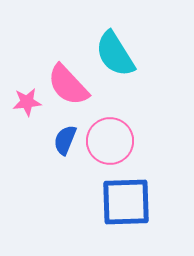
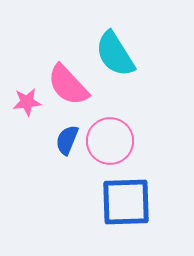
blue semicircle: moved 2 px right
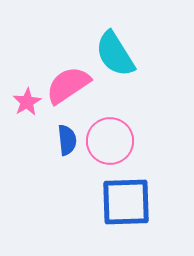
pink semicircle: rotated 99 degrees clockwise
pink star: rotated 24 degrees counterclockwise
blue semicircle: rotated 152 degrees clockwise
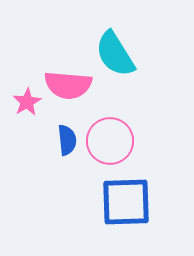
pink semicircle: rotated 141 degrees counterclockwise
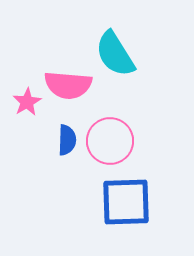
blue semicircle: rotated 8 degrees clockwise
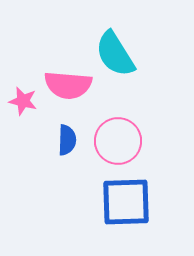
pink star: moved 4 px left, 1 px up; rotated 28 degrees counterclockwise
pink circle: moved 8 px right
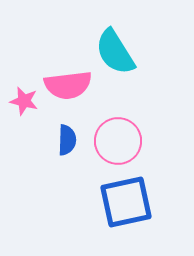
cyan semicircle: moved 2 px up
pink semicircle: rotated 12 degrees counterclockwise
pink star: moved 1 px right
blue square: rotated 10 degrees counterclockwise
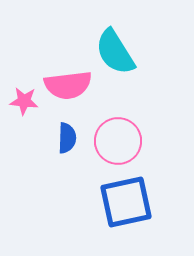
pink star: rotated 8 degrees counterclockwise
blue semicircle: moved 2 px up
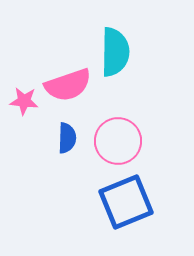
cyan semicircle: rotated 147 degrees counterclockwise
pink semicircle: rotated 12 degrees counterclockwise
blue square: rotated 10 degrees counterclockwise
